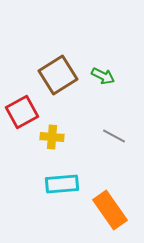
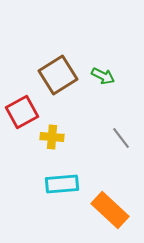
gray line: moved 7 px right, 2 px down; rotated 25 degrees clockwise
orange rectangle: rotated 12 degrees counterclockwise
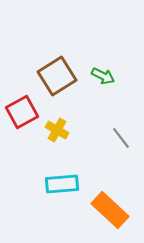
brown square: moved 1 px left, 1 px down
yellow cross: moved 5 px right, 7 px up; rotated 25 degrees clockwise
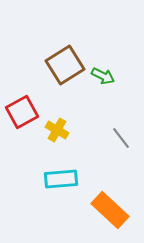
brown square: moved 8 px right, 11 px up
cyan rectangle: moved 1 px left, 5 px up
